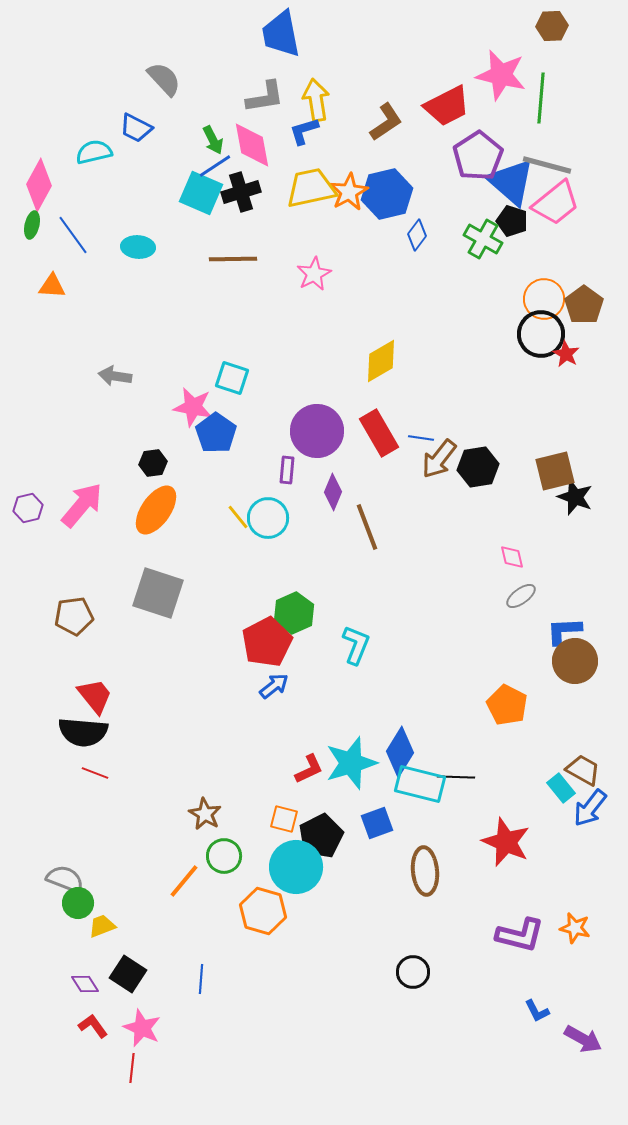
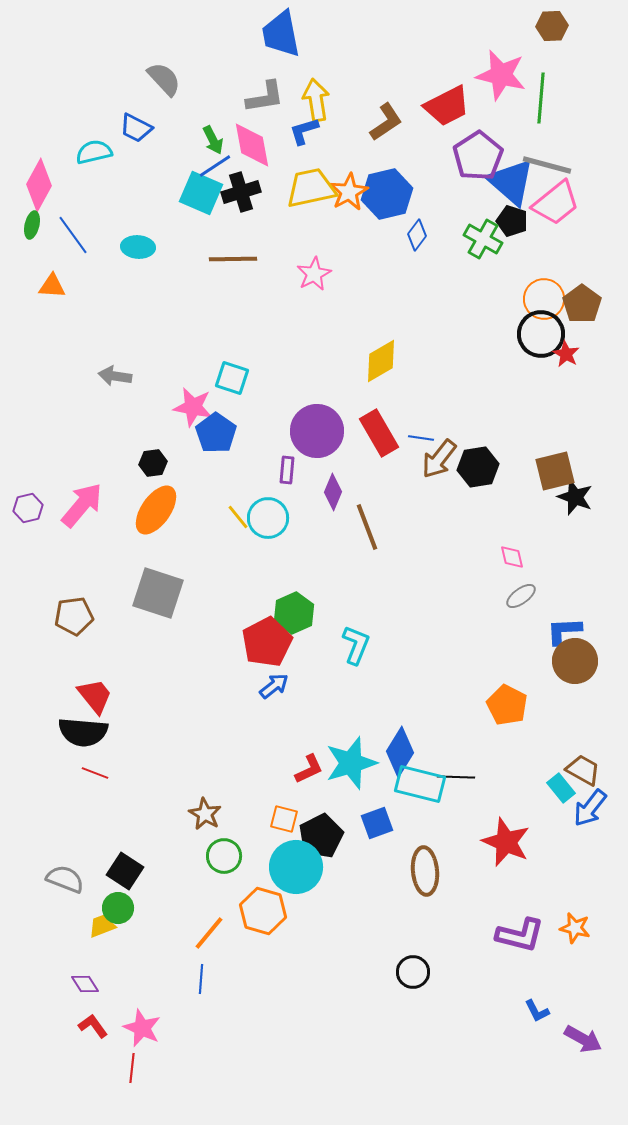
brown pentagon at (584, 305): moved 2 px left, 1 px up
orange line at (184, 881): moved 25 px right, 52 px down
green circle at (78, 903): moved 40 px right, 5 px down
black square at (128, 974): moved 3 px left, 103 px up
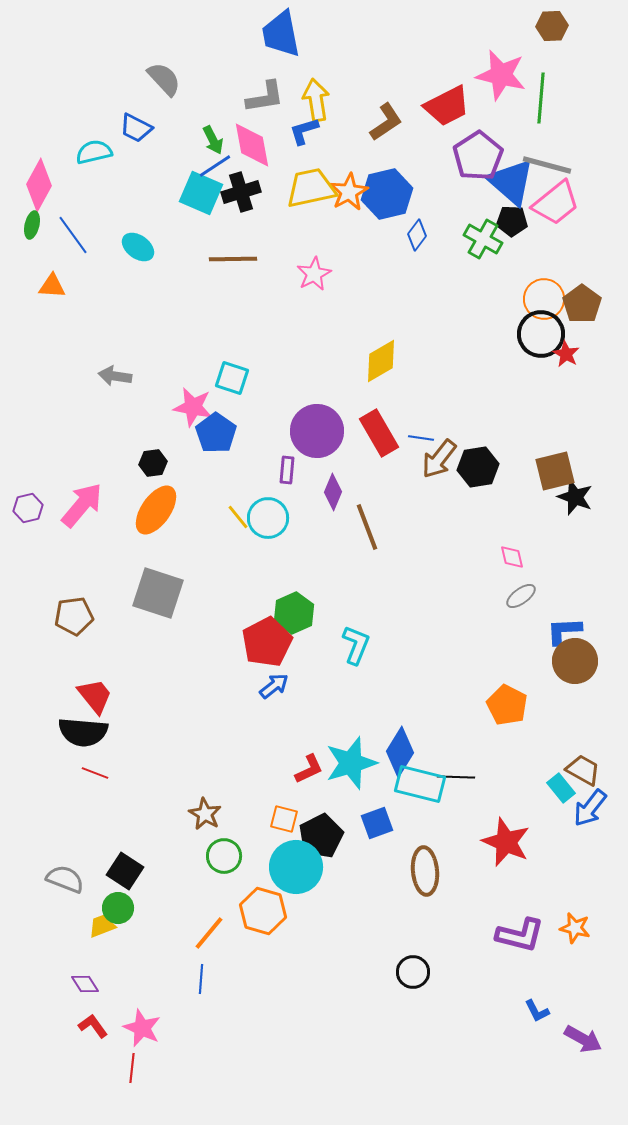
black pentagon at (512, 221): rotated 16 degrees counterclockwise
cyan ellipse at (138, 247): rotated 32 degrees clockwise
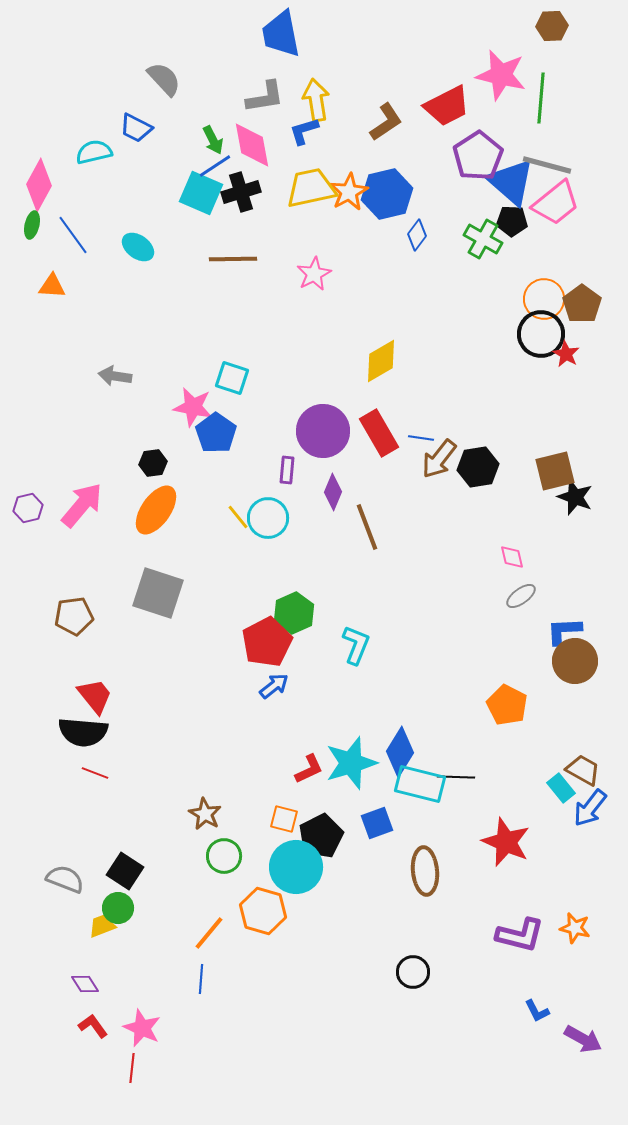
purple circle at (317, 431): moved 6 px right
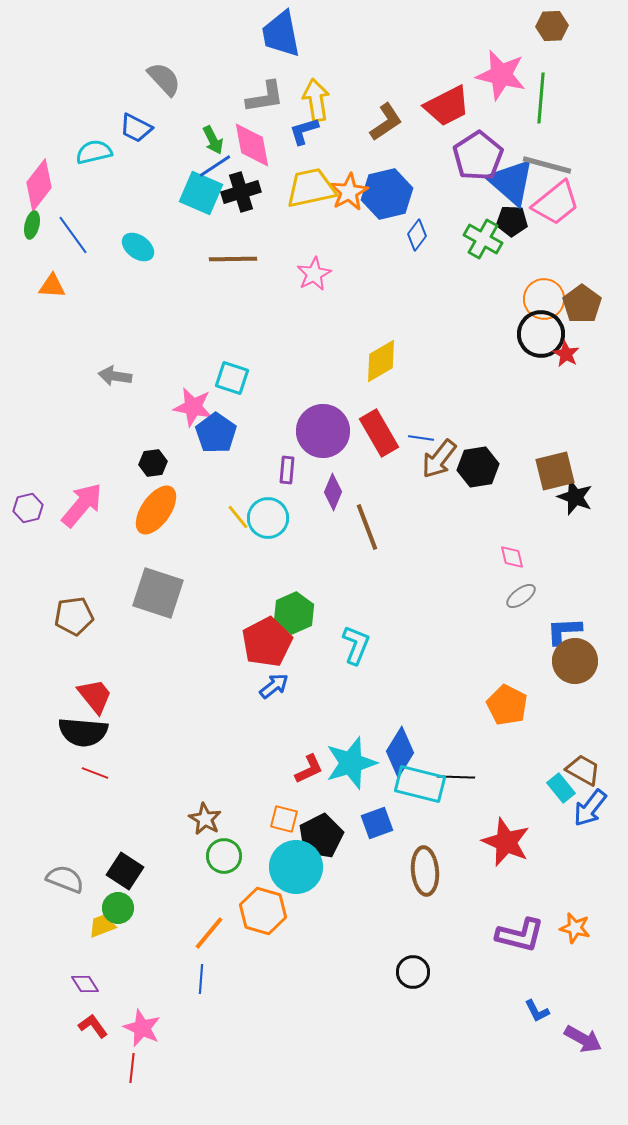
pink diamond at (39, 185): rotated 9 degrees clockwise
brown star at (205, 814): moved 5 px down
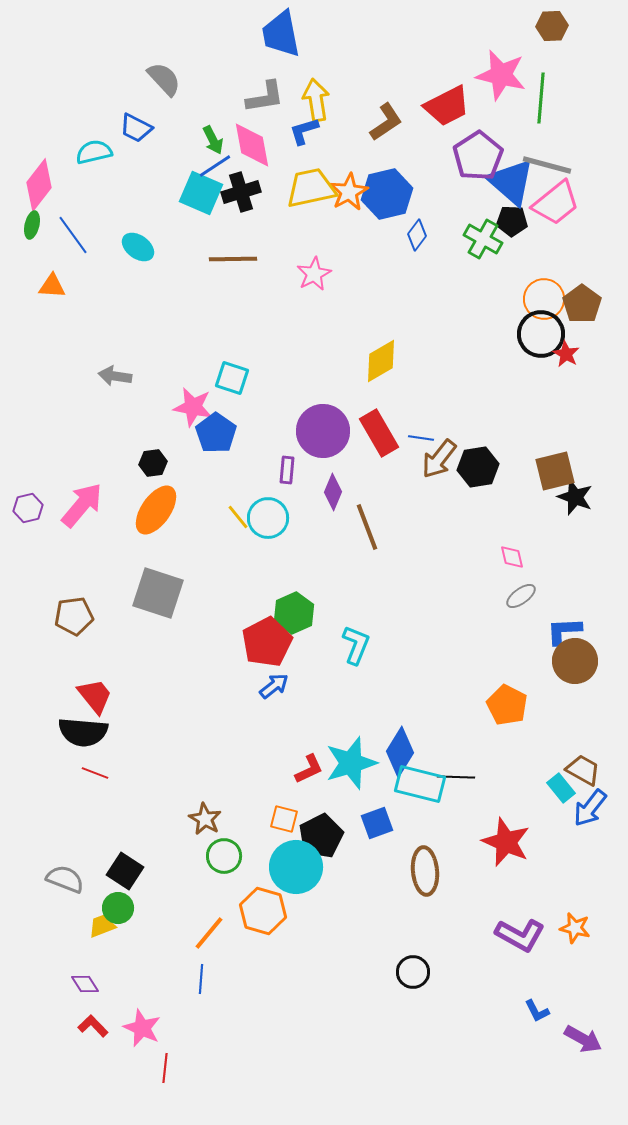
purple L-shape at (520, 935): rotated 15 degrees clockwise
red L-shape at (93, 1026): rotated 8 degrees counterclockwise
red line at (132, 1068): moved 33 px right
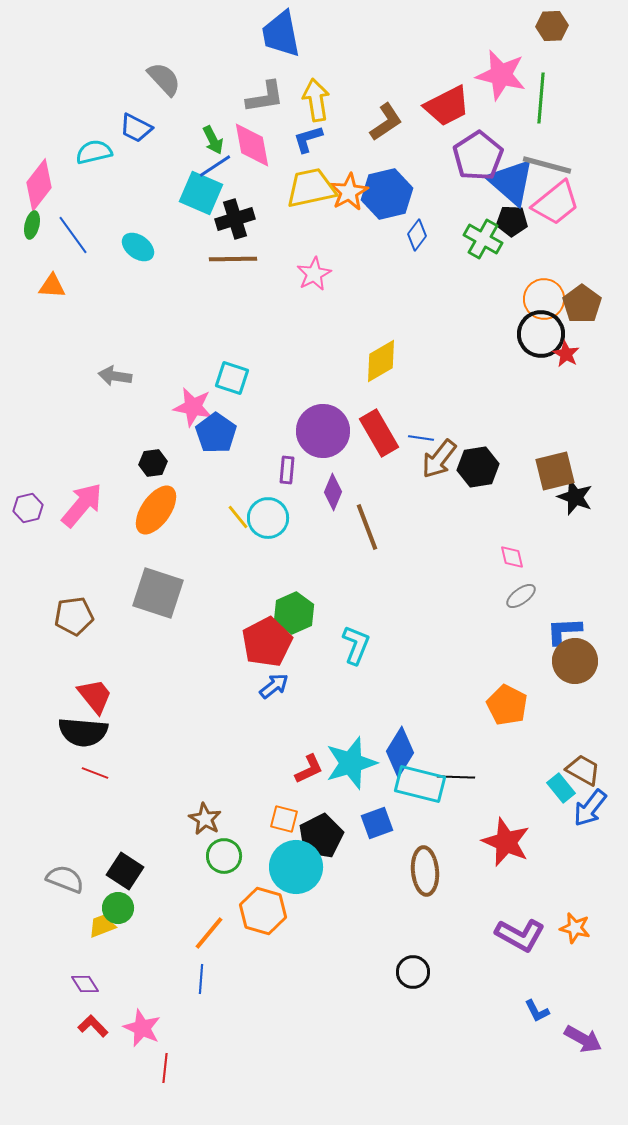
blue L-shape at (304, 131): moved 4 px right, 8 px down
black cross at (241, 192): moved 6 px left, 27 px down
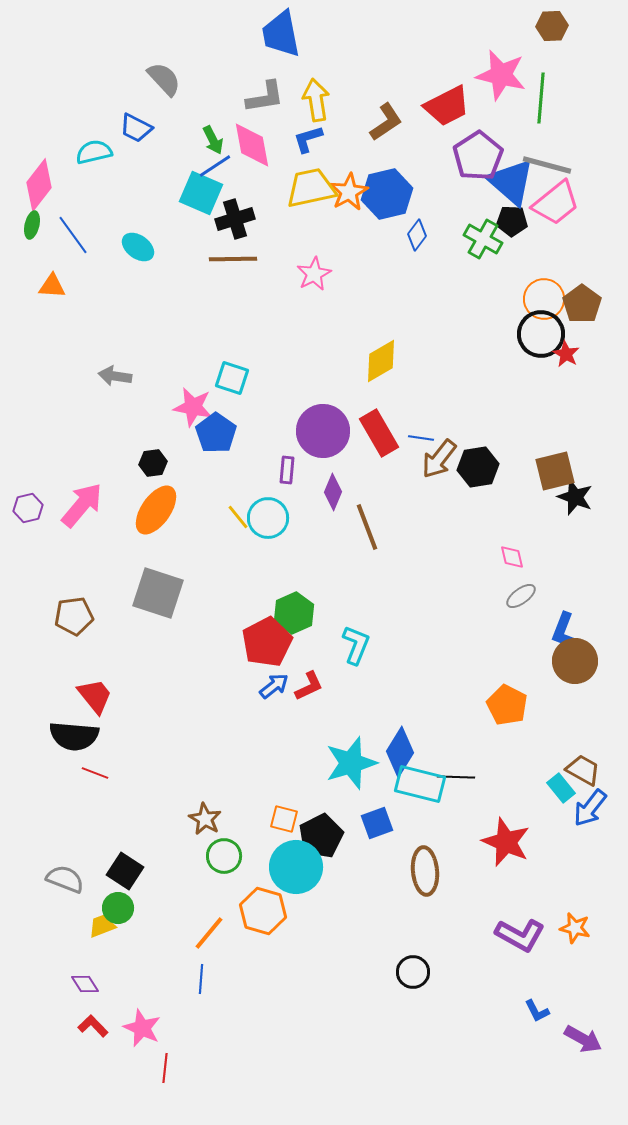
blue L-shape at (564, 631): rotated 66 degrees counterclockwise
black semicircle at (83, 732): moved 9 px left, 4 px down
red L-shape at (309, 769): moved 83 px up
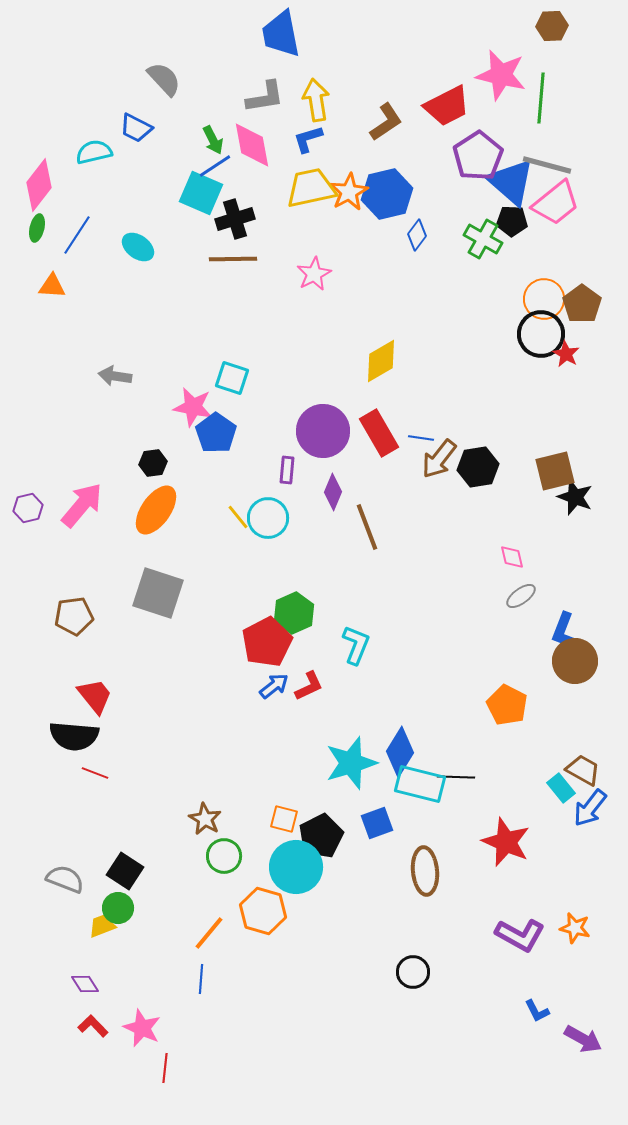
green ellipse at (32, 225): moved 5 px right, 3 px down
blue line at (73, 235): moved 4 px right; rotated 69 degrees clockwise
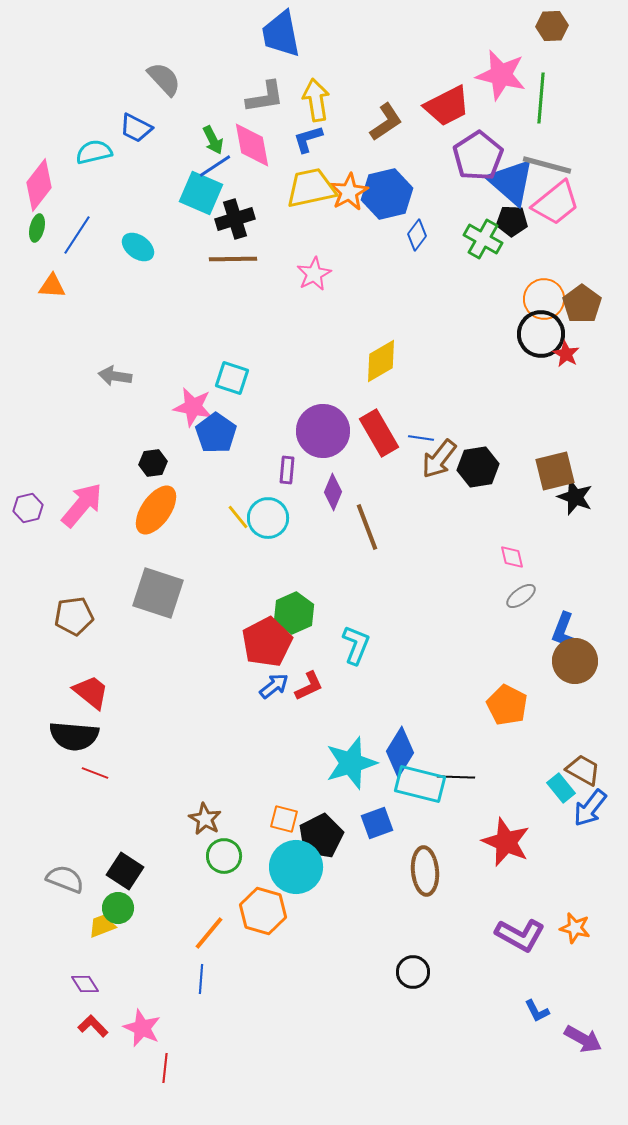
red trapezoid at (95, 696): moved 4 px left, 4 px up; rotated 12 degrees counterclockwise
